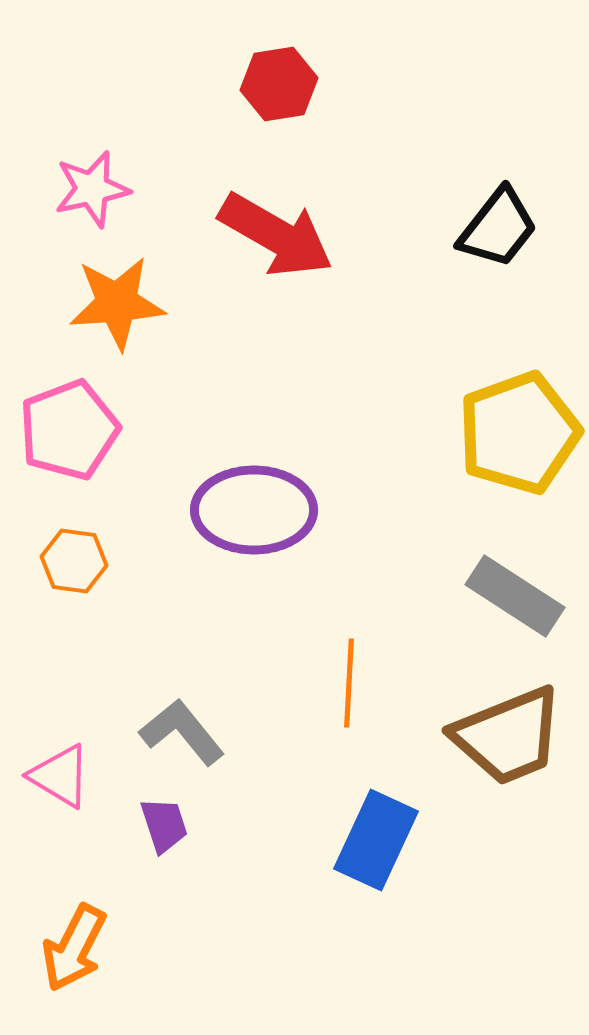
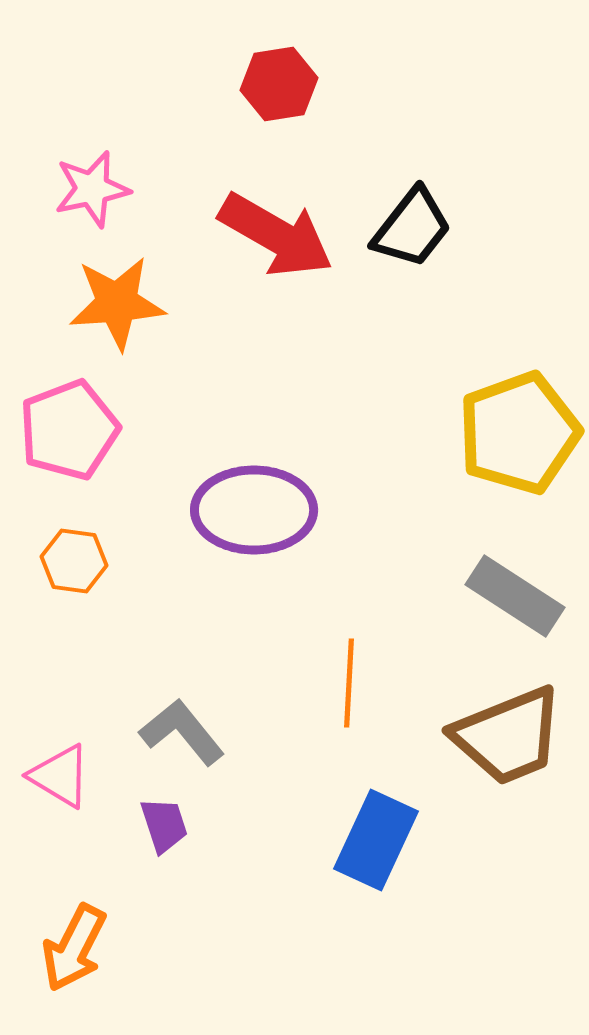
black trapezoid: moved 86 px left
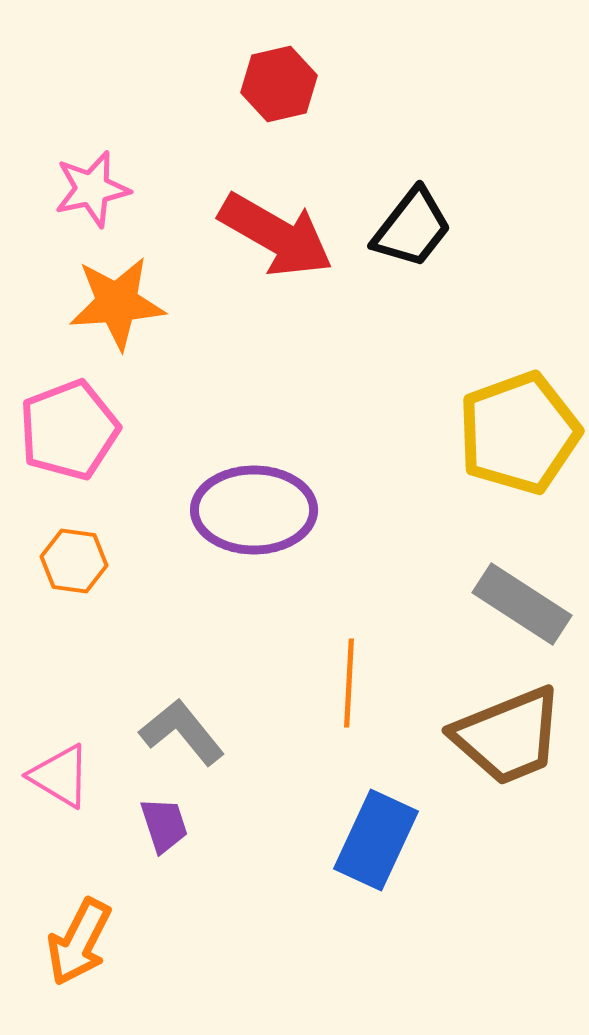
red hexagon: rotated 4 degrees counterclockwise
gray rectangle: moved 7 px right, 8 px down
orange arrow: moved 5 px right, 6 px up
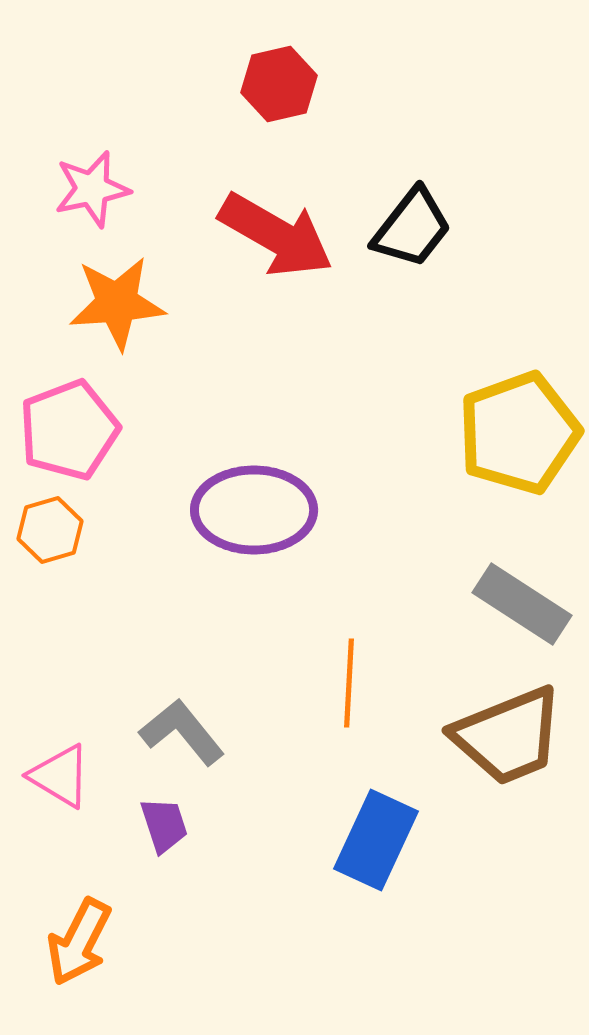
orange hexagon: moved 24 px left, 31 px up; rotated 24 degrees counterclockwise
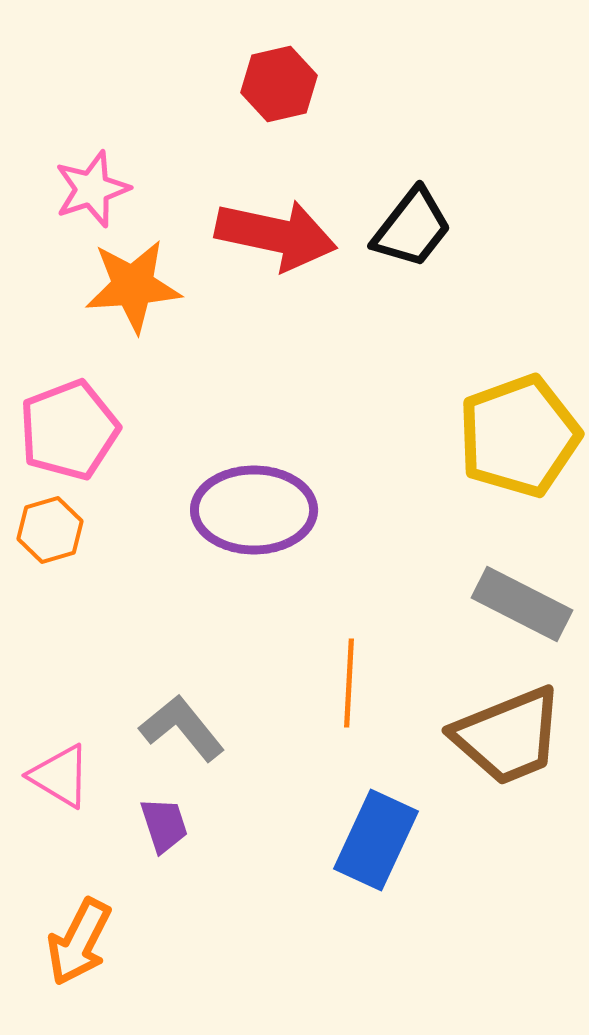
pink star: rotated 6 degrees counterclockwise
red arrow: rotated 18 degrees counterclockwise
orange star: moved 16 px right, 17 px up
yellow pentagon: moved 3 px down
gray rectangle: rotated 6 degrees counterclockwise
gray L-shape: moved 4 px up
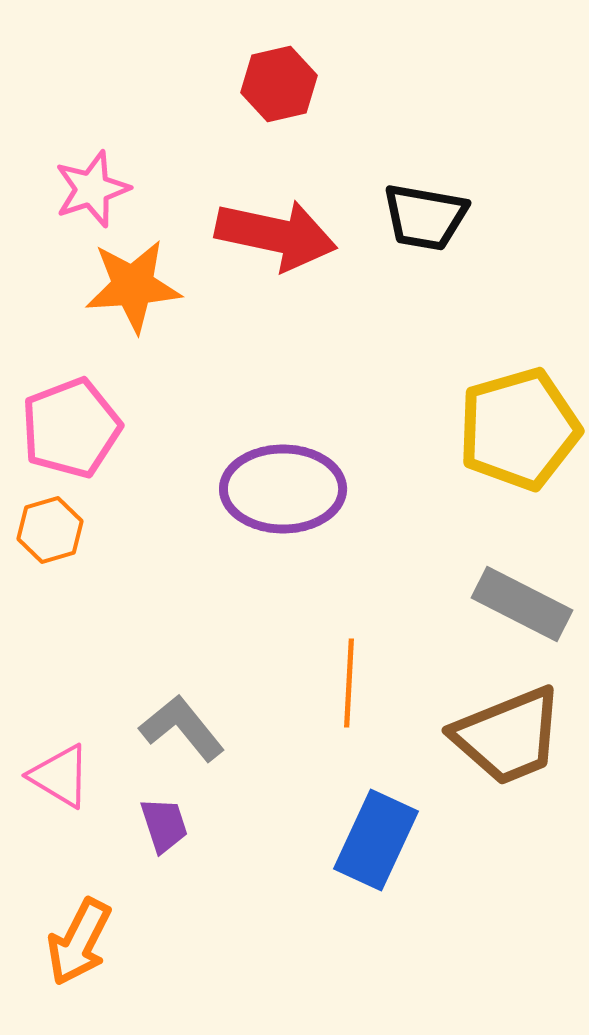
black trapezoid: moved 13 px right, 11 px up; rotated 62 degrees clockwise
pink pentagon: moved 2 px right, 2 px up
yellow pentagon: moved 7 px up; rotated 4 degrees clockwise
purple ellipse: moved 29 px right, 21 px up
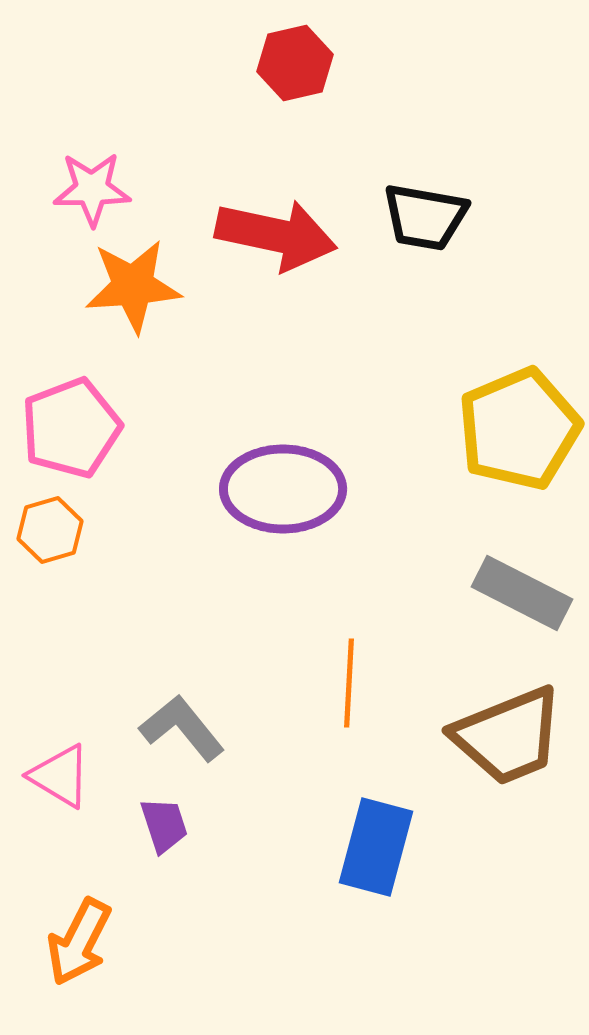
red hexagon: moved 16 px right, 21 px up
pink star: rotated 18 degrees clockwise
yellow pentagon: rotated 7 degrees counterclockwise
gray rectangle: moved 11 px up
blue rectangle: moved 7 px down; rotated 10 degrees counterclockwise
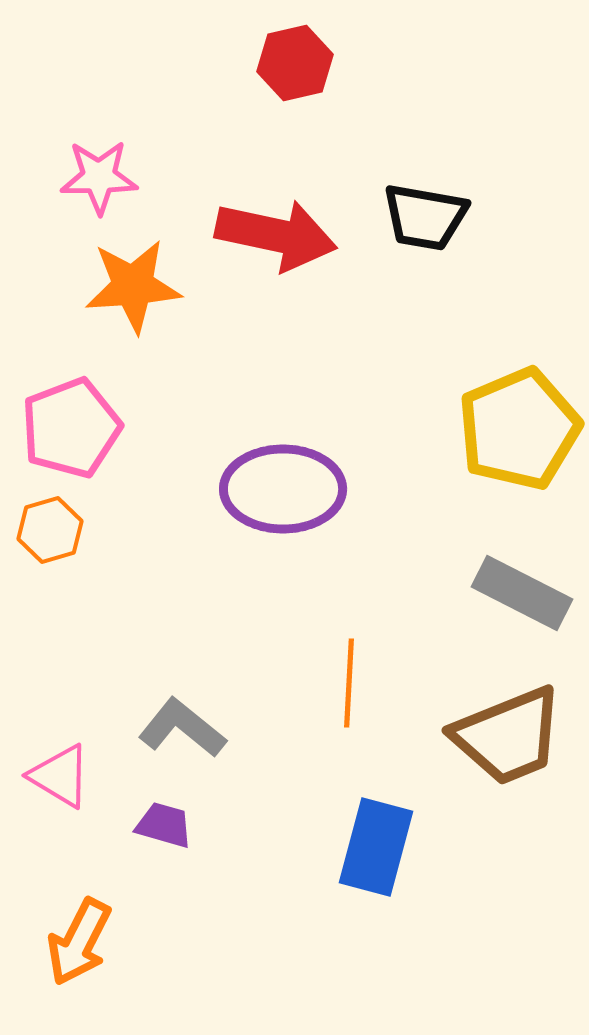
pink star: moved 7 px right, 12 px up
gray L-shape: rotated 12 degrees counterclockwise
purple trapezoid: rotated 56 degrees counterclockwise
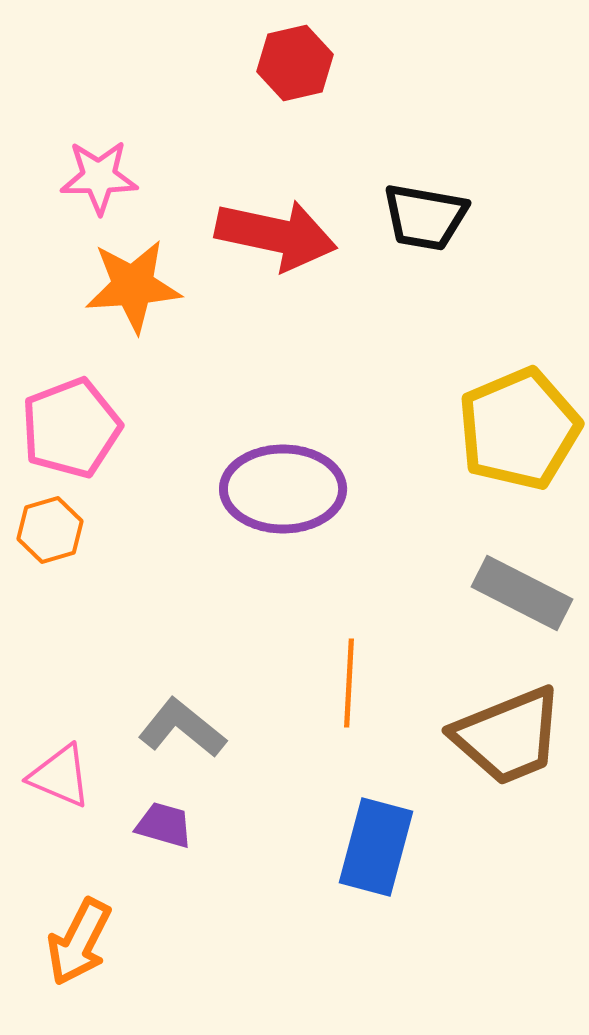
pink triangle: rotated 8 degrees counterclockwise
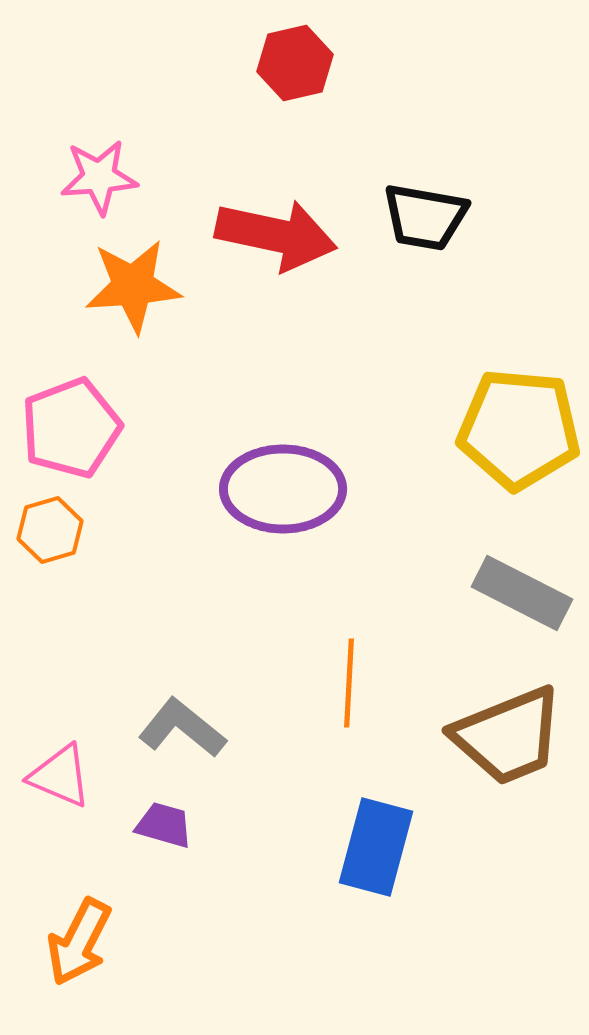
pink star: rotated 4 degrees counterclockwise
yellow pentagon: rotated 28 degrees clockwise
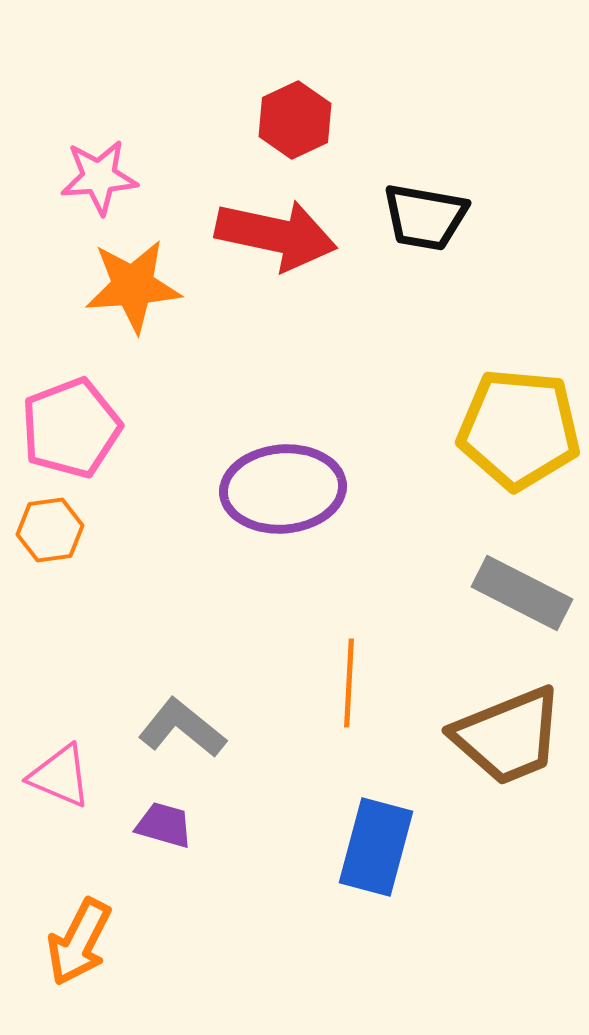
red hexagon: moved 57 px down; rotated 12 degrees counterclockwise
purple ellipse: rotated 5 degrees counterclockwise
orange hexagon: rotated 8 degrees clockwise
